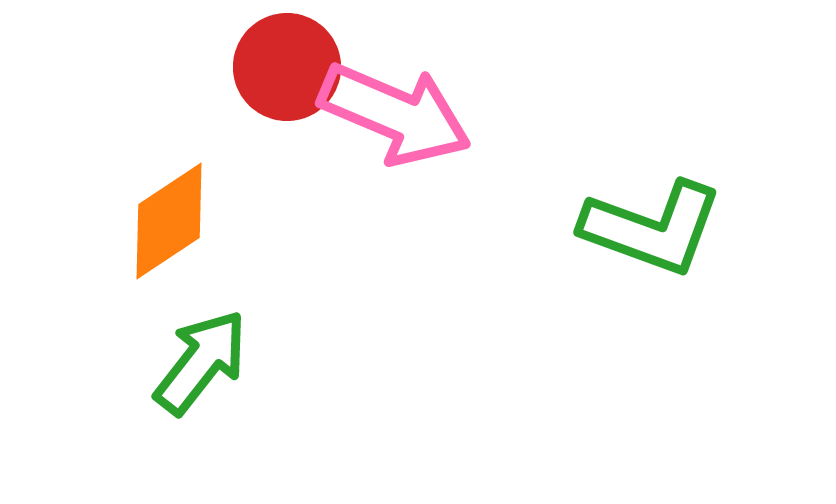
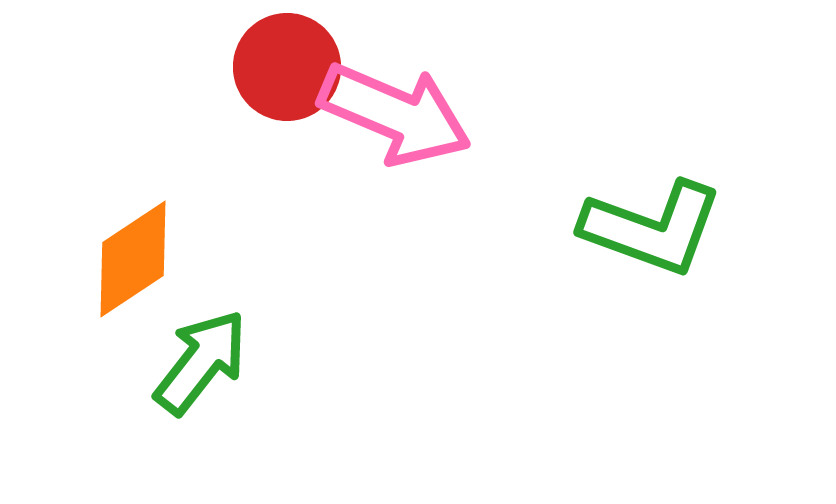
orange diamond: moved 36 px left, 38 px down
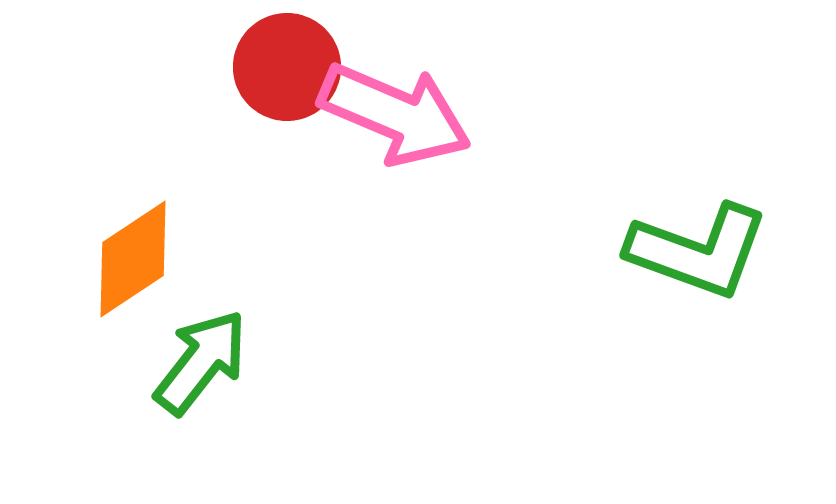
green L-shape: moved 46 px right, 23 px down
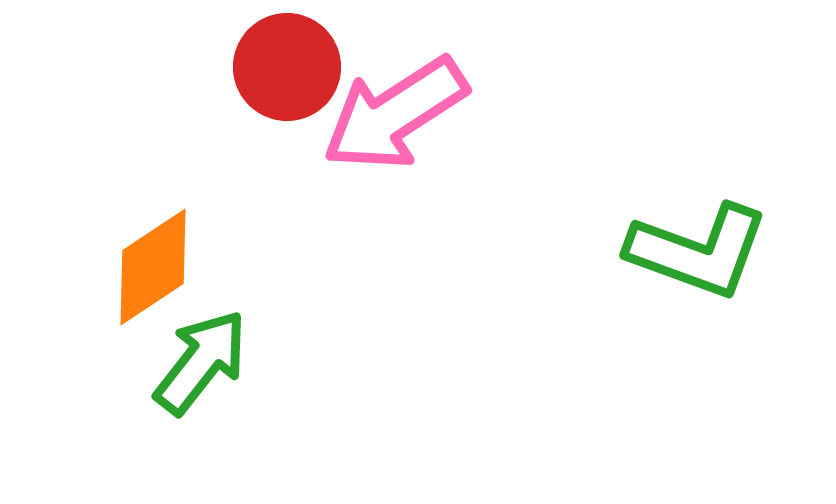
pink arrow: rotated 124 degrees clockwise
orange diamond: moved 20 px right, 8 px down
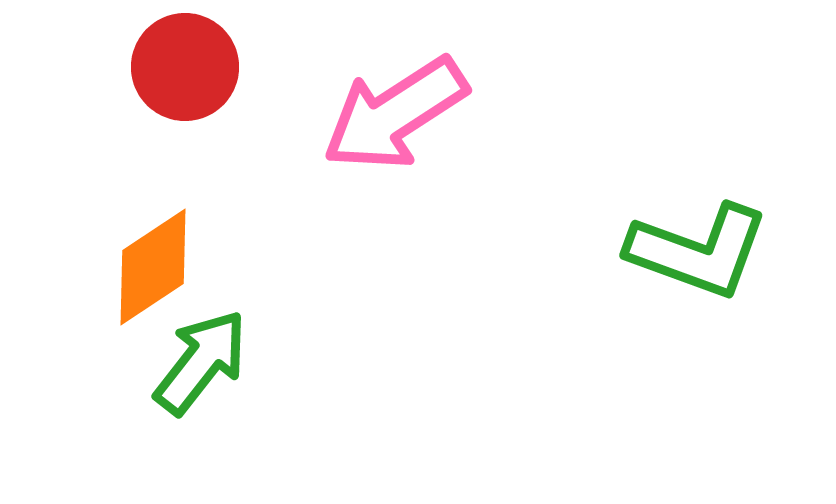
red circle: moved 102 px left
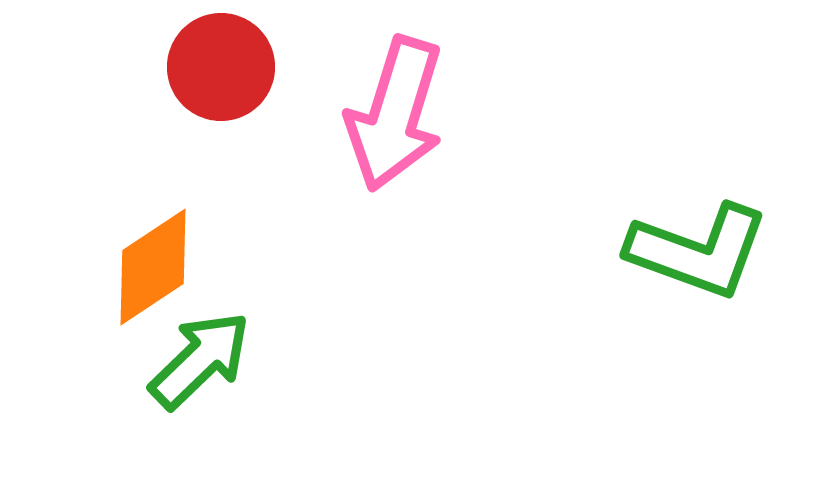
red circle: moved 36 px right
pink arrow: rotated 40 degrees counterclockwise
green arrow: moved 1 px left, 2 px up; rotated 8 degrees clockwise
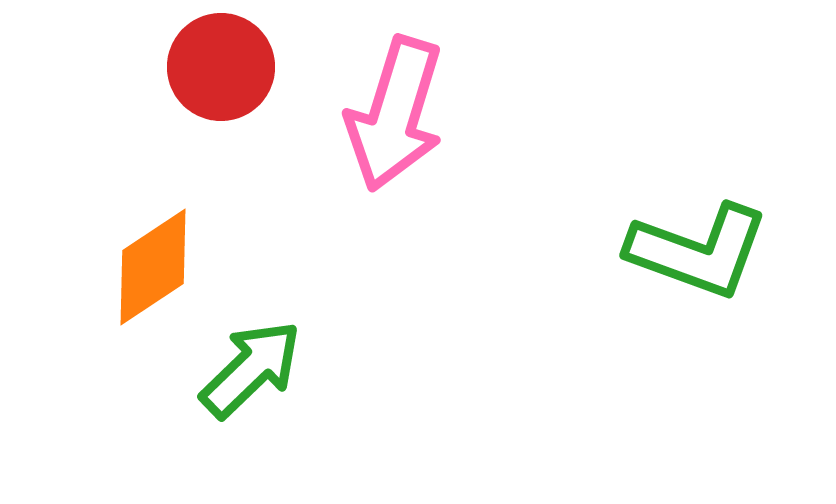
green arrow: moved 51 px right, 9 px down
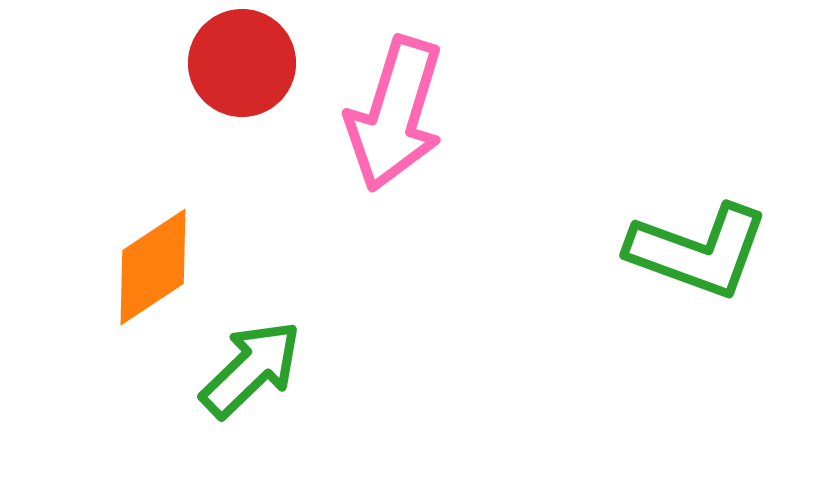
red circle: moved 21 px right, 4 px up
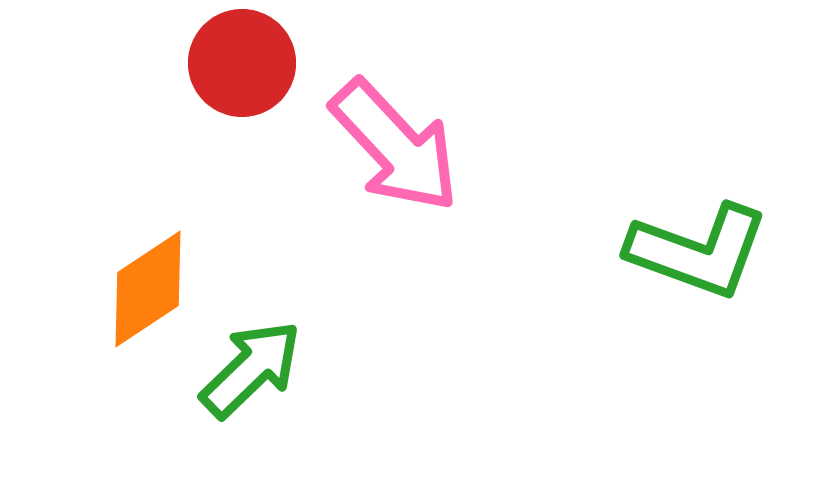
pink arrow: moved 32 px down; rotated 60 degrees counterclockwise
orange diamond: moved 5 px left, 22 px down
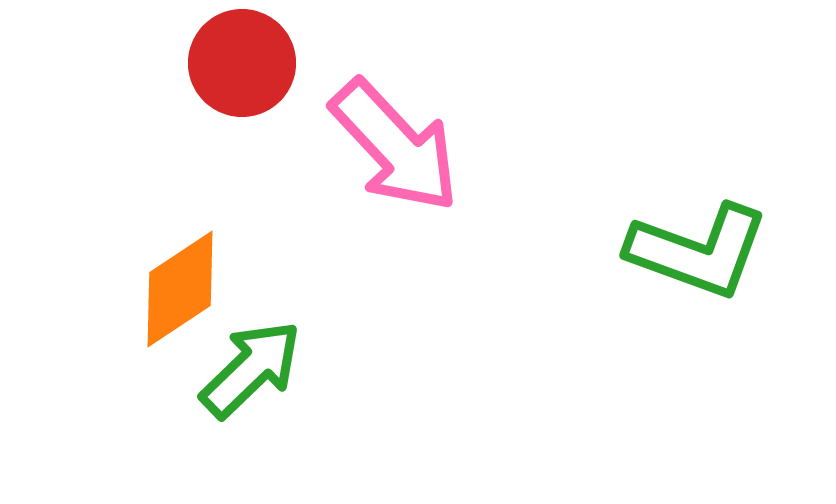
orange diamond: moved 32 px right
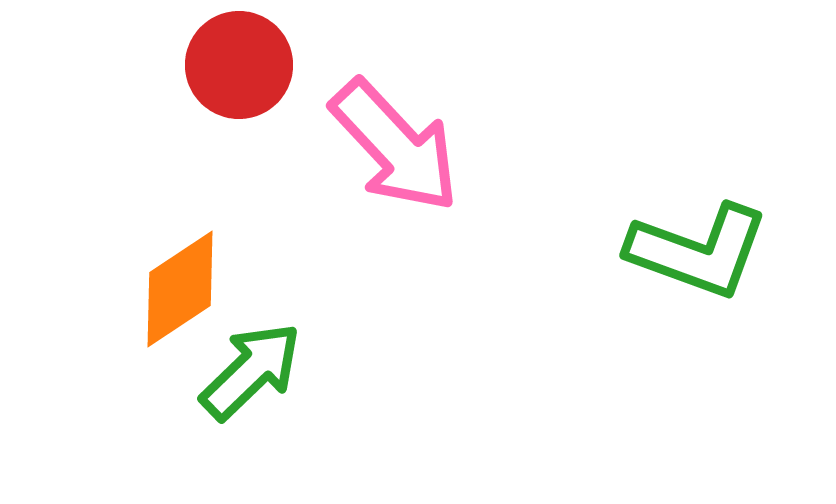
red circle: moved 3 px left, 2 px down
green arrow: moved 2 px down
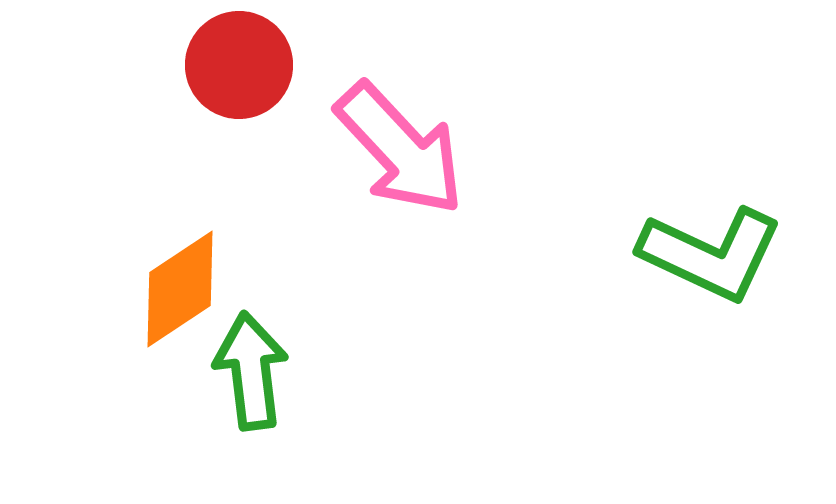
pink arrow: moved 5 px right, 3 px down
green L-shape: moved 13 px right, 3 px down; rotated 5 degrees clockwise
green arrow: rotated 53 degrees counterclockwise
